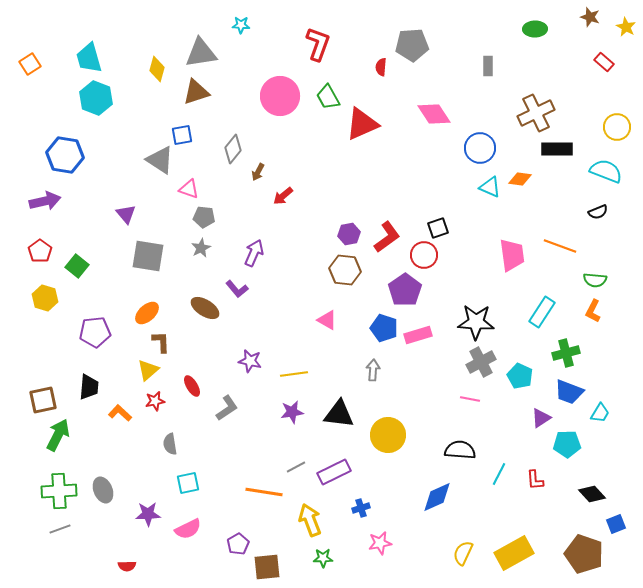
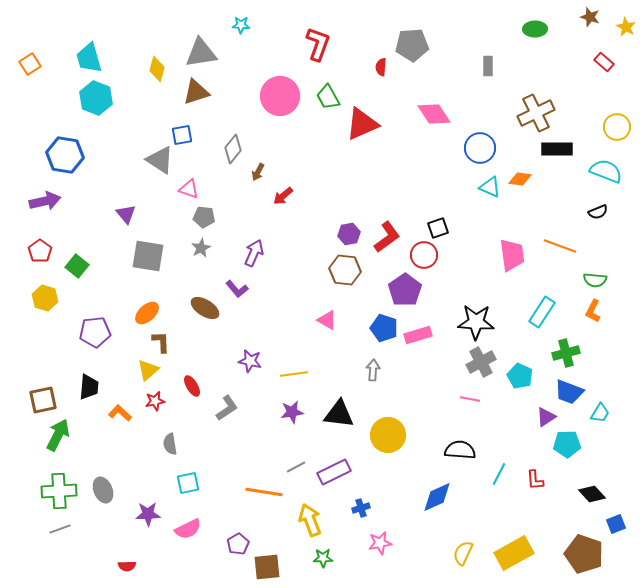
purple triangle at (541, 418): moved 5 px right, 1 px up
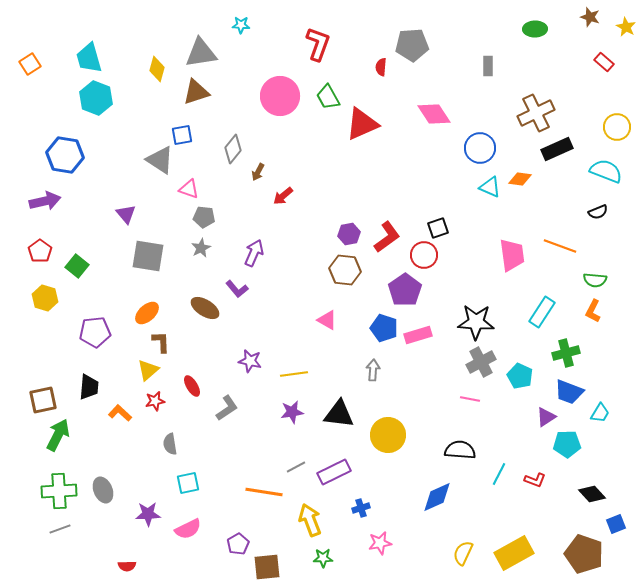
black rectangle at (557, 149): rotated 24 degrees counterclockwise
red L-shape at (535, 480): rotated 65 degrees counterclockwise
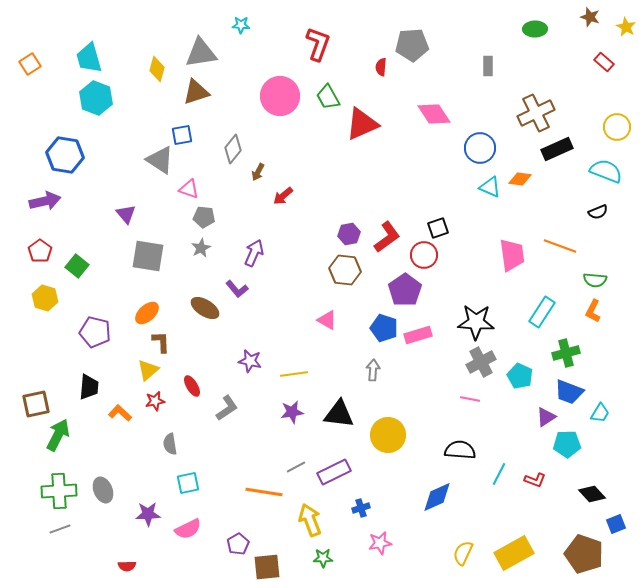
purple pentagon at (95, 332): rotated 20 degrees clockwise
brown square at (43, 400): moved 7 px left, 4 px down
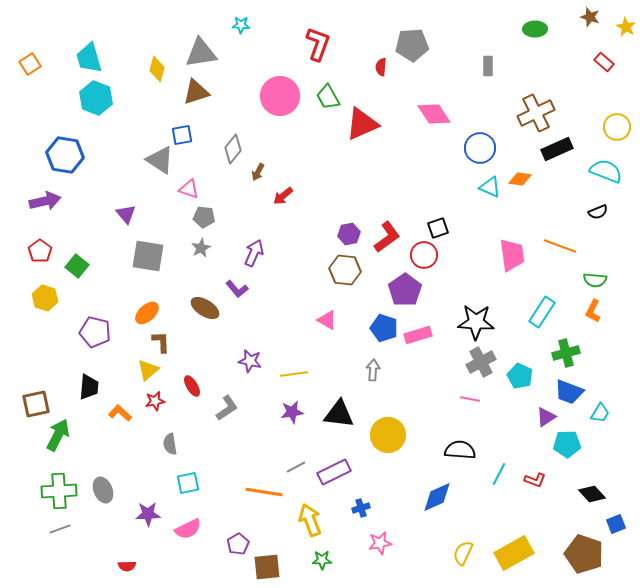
green star at (323, 558): moved 1 px left, 2 px down
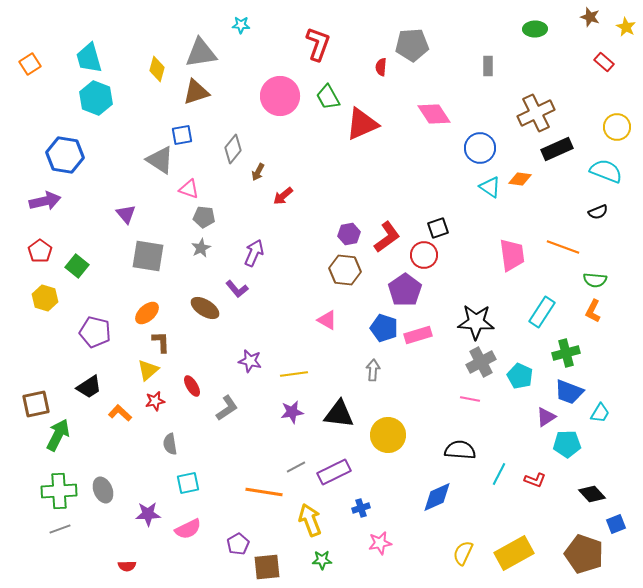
cyan triangle at (490, 187): rotated 10 degrees clockwise
orange line at (560, 246): moved 3 px right, 1 px down
black trapezoid at (89, 387): rotated 52 degrees clockwise
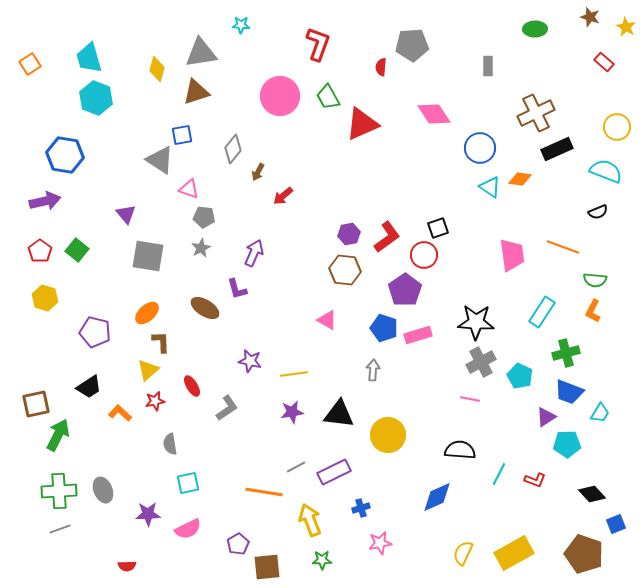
green square at (77, 266): moved 16 px up
purple L-shape at (237, 289): rotated 25 degrees clockwise
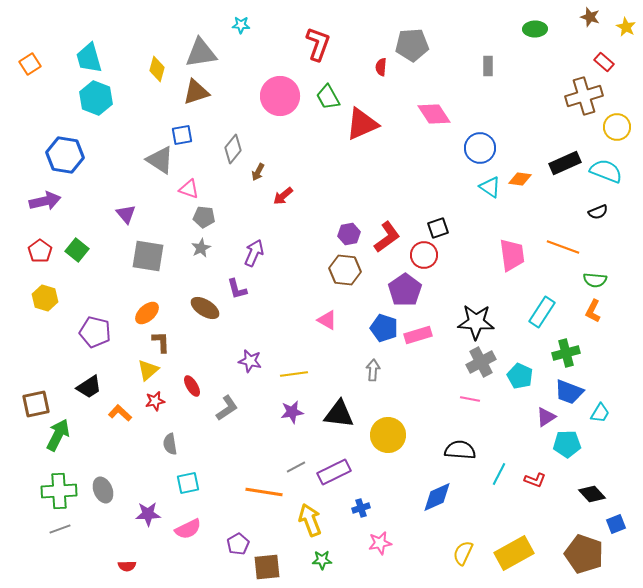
brown cross at (536, 113): moved 48 px right, 17 px up; rotated 9 degrees clockwise
black rectangle at (557, 149): moved 8 px right, 14 px down
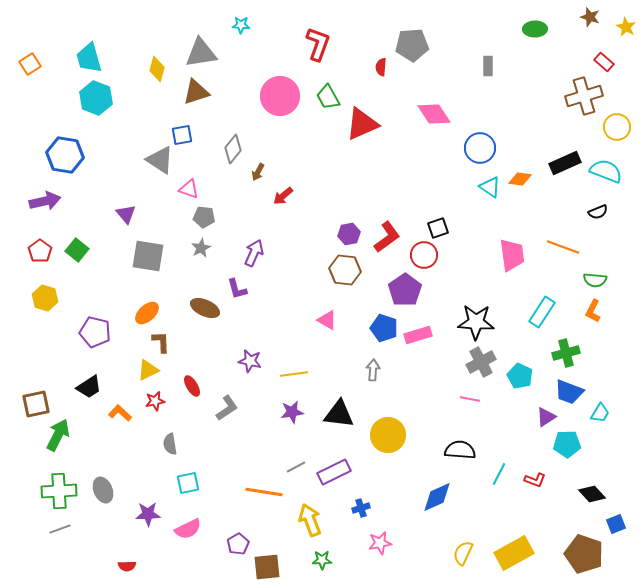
brown ellipse at (205, 308): rotated 8 degrees counterclockwise
yellow triangle at (148, 370): rotated 15 degrees clockwise
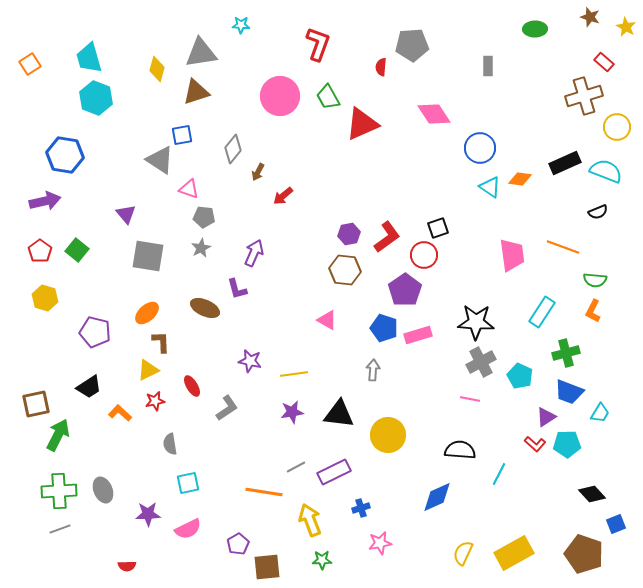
red L-shape at (535, 480): moved 36 px up; rotated 20 degrees clockwise
